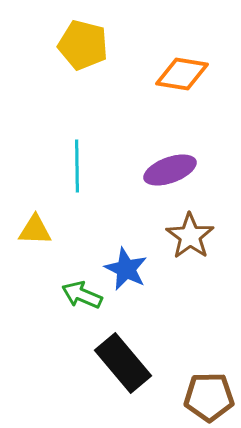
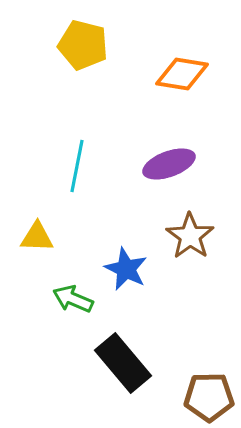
cyan line: rotated 12 degrees clockwise
purple ellipse: moved 1 px left, 6 px up
yellow triangle: moved 2 px right, 7 px down
green arrow: moved 9 px left, 4 px down
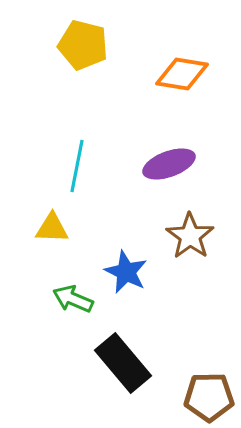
yellow triangle: moved 15 px right, 9 px up
blue star: moved 3 px down
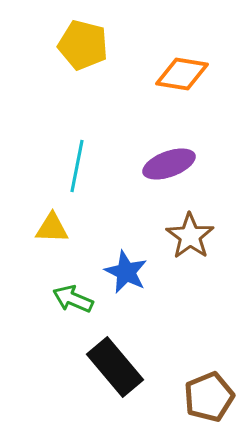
black rectangle: moved 8 px left, 4 px down
brown pentagon: rotated 21 degrees counterclockwise
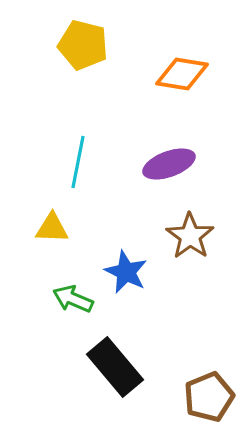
cyan line: moved 1 px right, 4 px up
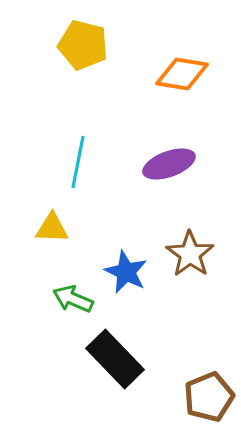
brown star: moved 18 px down
black rectangle: moved 8 px up; rotated 4 degrees counterclockwise
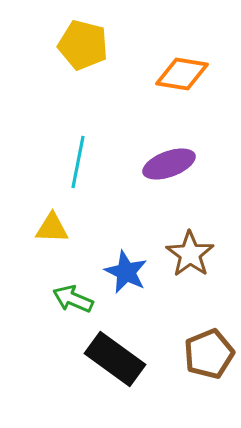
black rectangle: rotated 10 degrees counterclockwise
brown pentagon: moved 43 px up
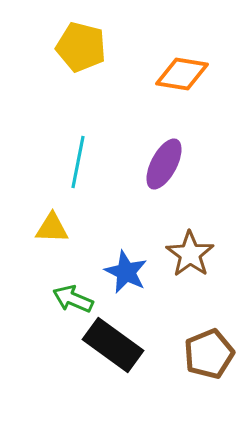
yellow pentagon: moved 2 px left, 2 px down
purple ellipse: moved 5 px left; rotated 42 degrees counterclockwise
black rectangle: moved 2 px left, 14 px up
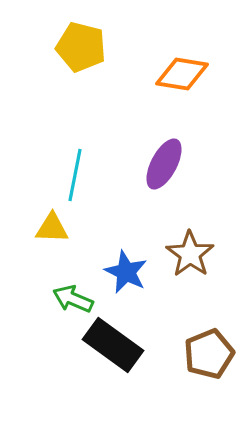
cyan line: moved 3 px left, 13 px down
